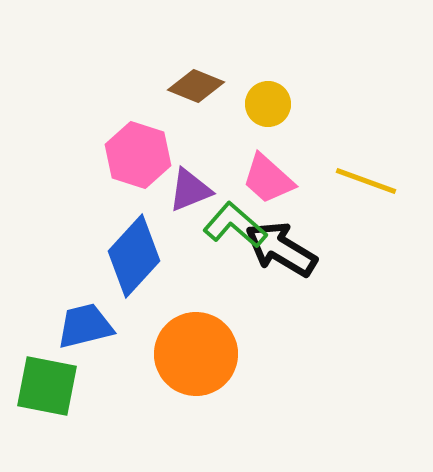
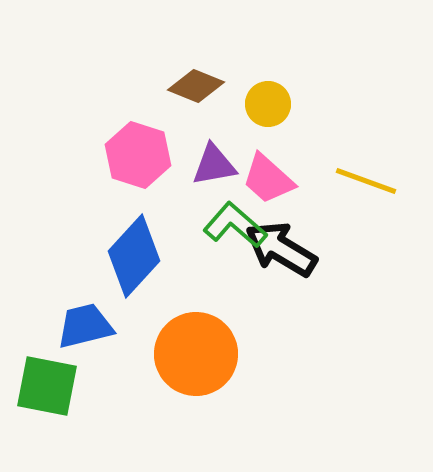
purple triangle: moved 24 px right, 25 px up; rotated 12 degrees clockwise
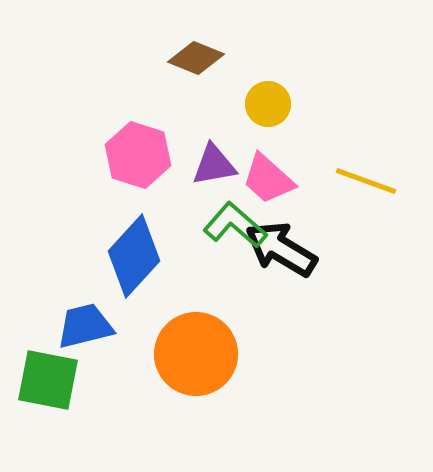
brown diamond: moved 28 px up
green square: moved 1 px right, 6 px up
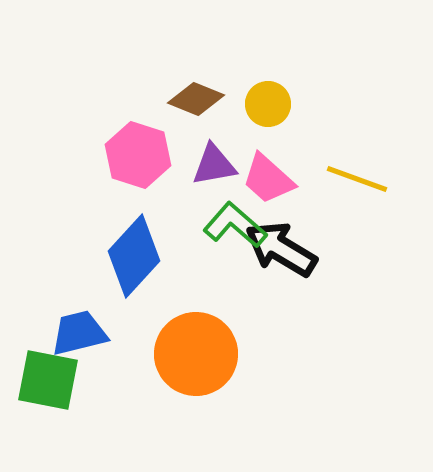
brown diamond: moved 41 px down
yellow line: moved 9 px left, 2 px up
blue trapezoid: moved 6 px left, 7 px down
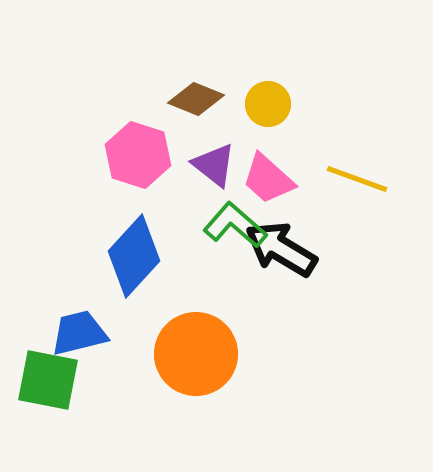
purple triangle: rotated 48 degrees clockwise
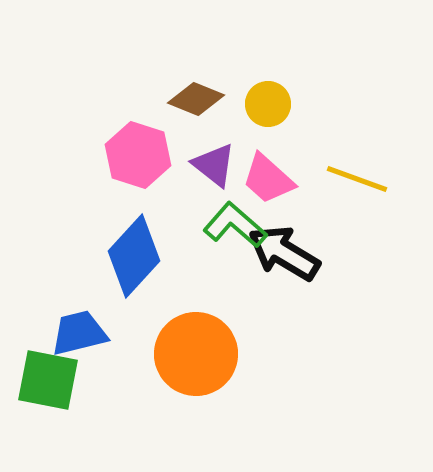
black arrow: moved 3 px right, 4 px down
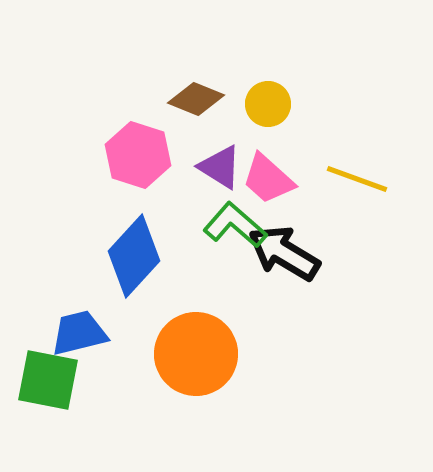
purple triangle: moved 6 px right, 2 px down; rotated 6 degrees counterclockwise
